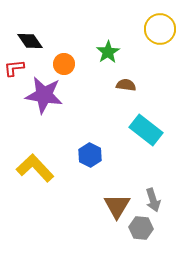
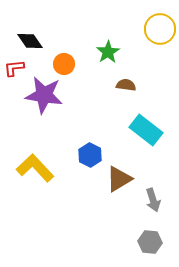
brown triangle: moved 2 px right, 27 px up; rotated 28 degrees clockwise
gray hexagon: moved 9 px right, 14 px down
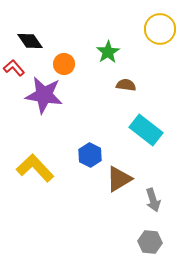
red L-shape: rotated 55 degrees clockwise
